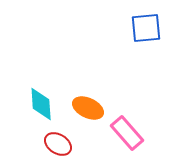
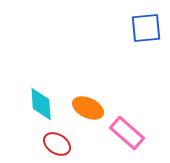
pink rectangle: rotated 8 degrees counterclockwise
red ellipse: moved 1 px left
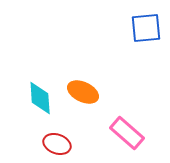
cyan diamond: moved 1 px left, 6 px up
orange ellipse: moved 5 px left, 16 px up
red ellipse: rotated 12 degrees counterclockwise
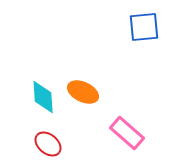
blue square: moved 2 px left, 1 px up
cyan diamond: moved 3 px right, 1 px up
red ellipse: moved 9 px left; rotated 20 degrees clockwise
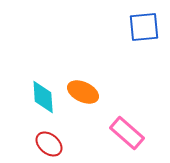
red ellipse: moved 1 px right
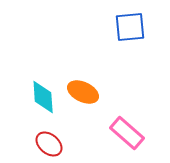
blue square: moved 14 px left
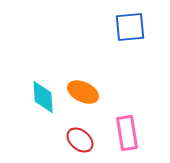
pink rectangle: rotated 40 degrees clockwise
red ellipse: moved 31 px right, 4 px up
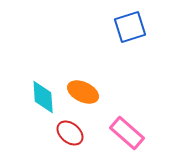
blue square: rotated 12 degrees counterclockwise
pink rectangle: rotated 40 degrees counterclockwise
red ellipse: moved 10 px left, 7 px up
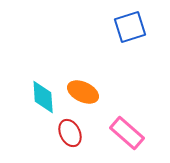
red ellipse: rotated 24 degrees clockwise
